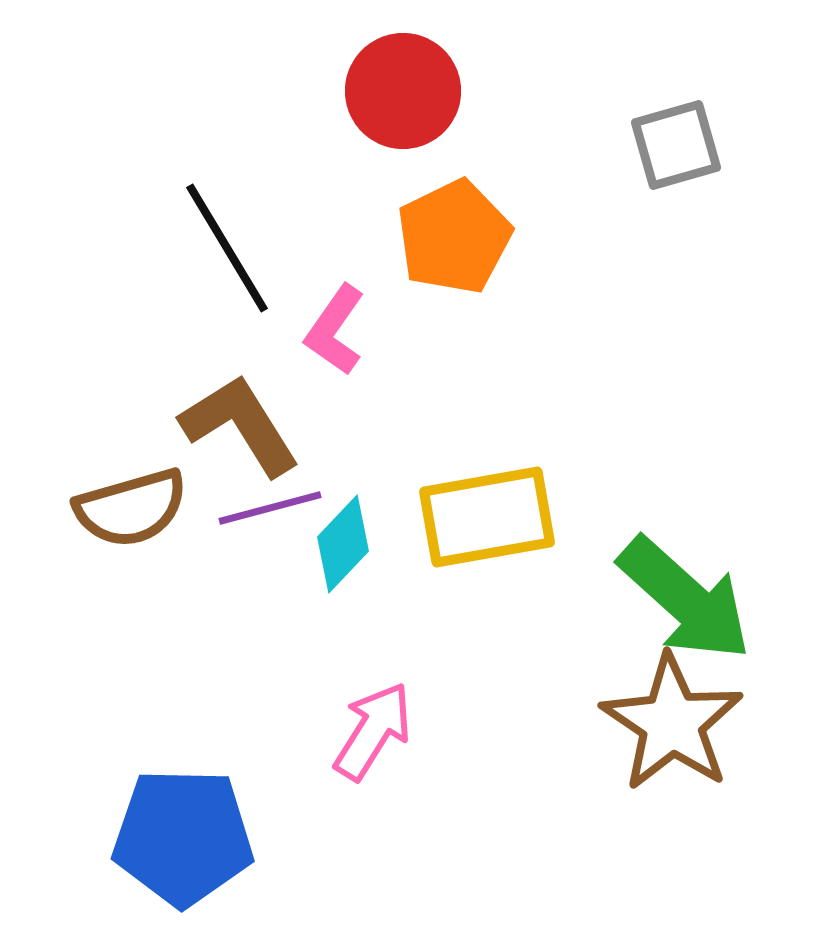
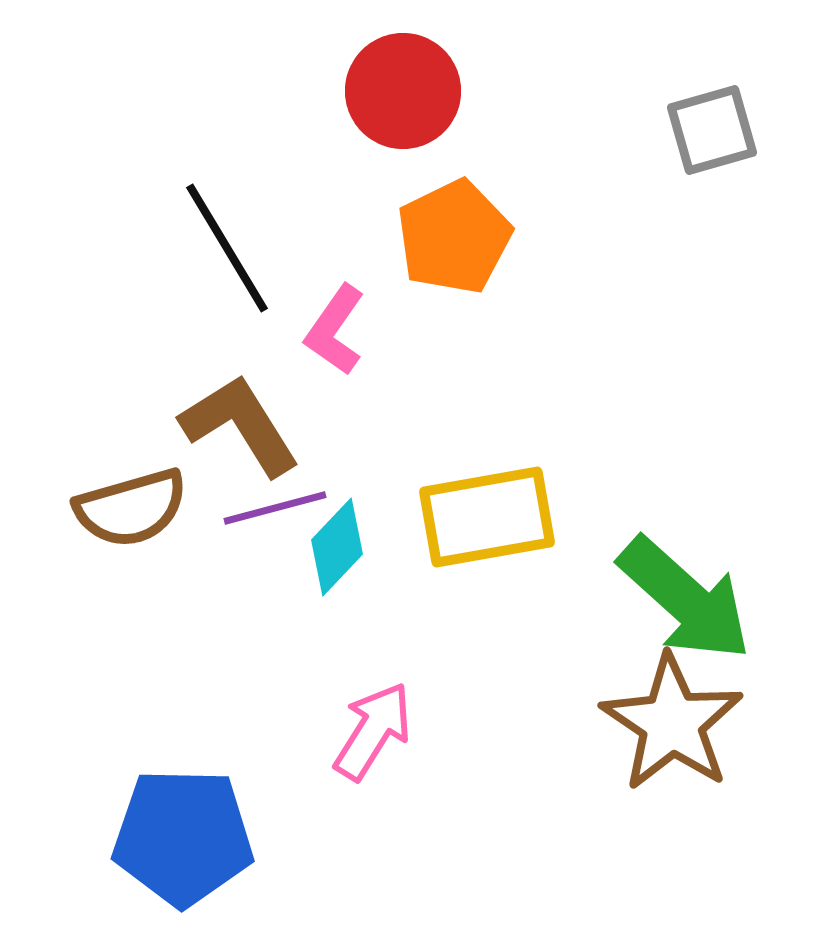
gray square: moved 36 px right, 15 px up
purple line: moved 5 px right
cyan diamond: moved 6 px left, 3 px down
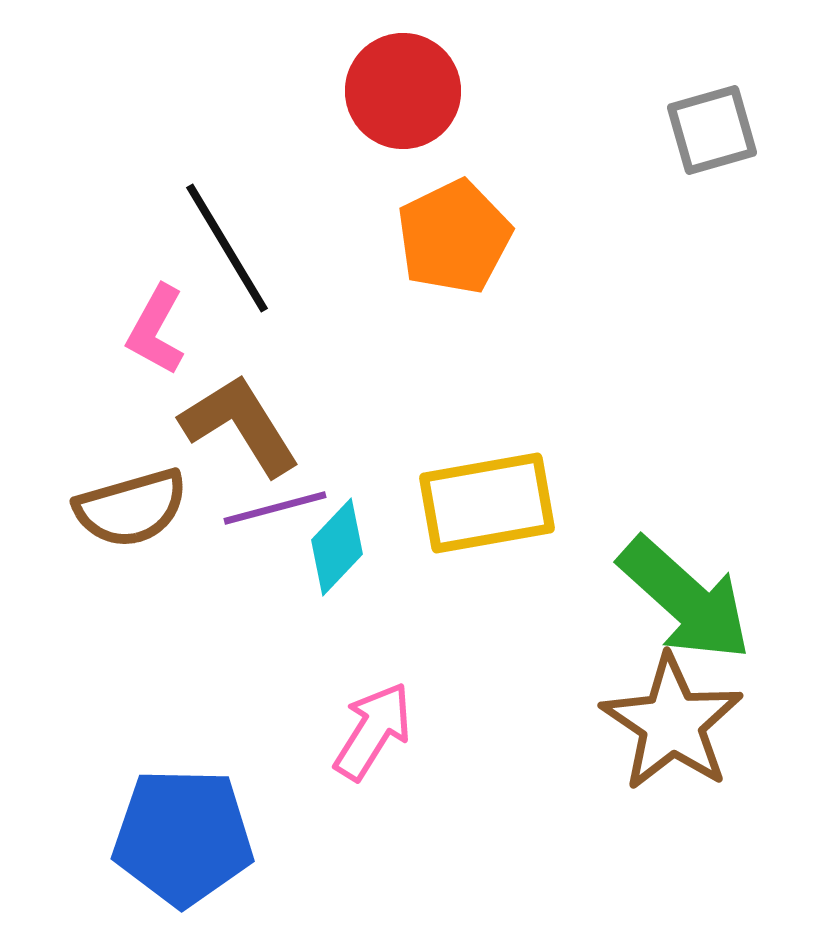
pink L-shape: moved 179 px left; rotated 6 degrees counterclockwise
yellow rectangle: moved 14 px up
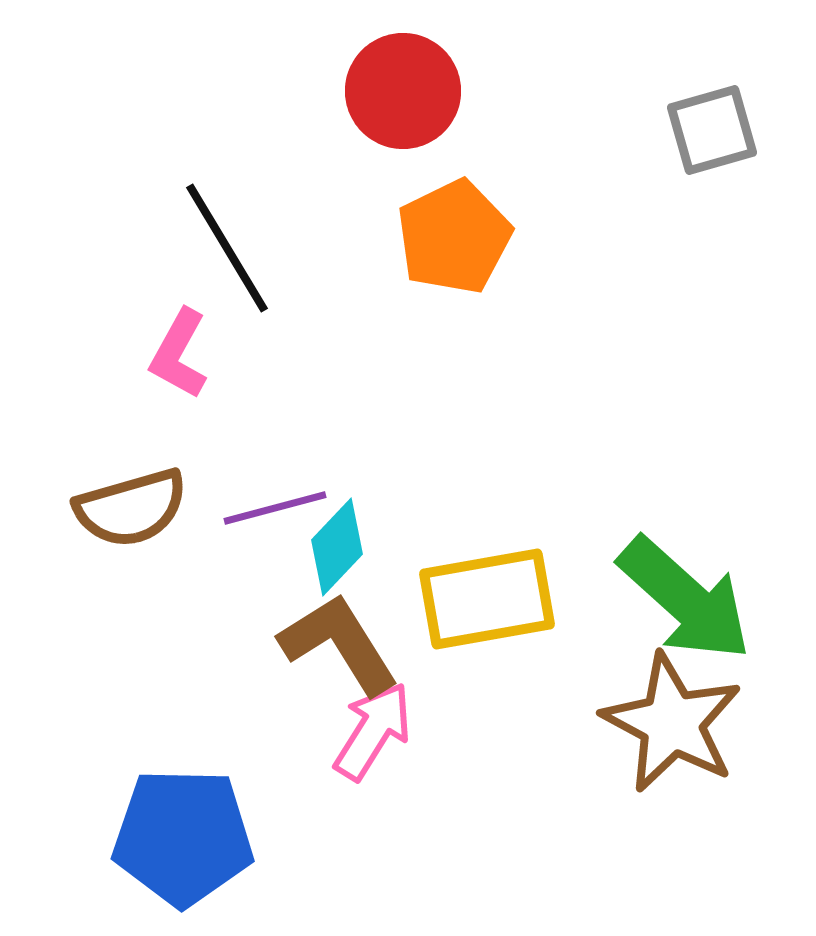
pink L-shape: moved 23 px right, 24 px down
brown L-shape: moved 99 px right, 219 px down
yellow rectangle: moved 96 px down
brown star: rotated 6 degrees counterclockwise
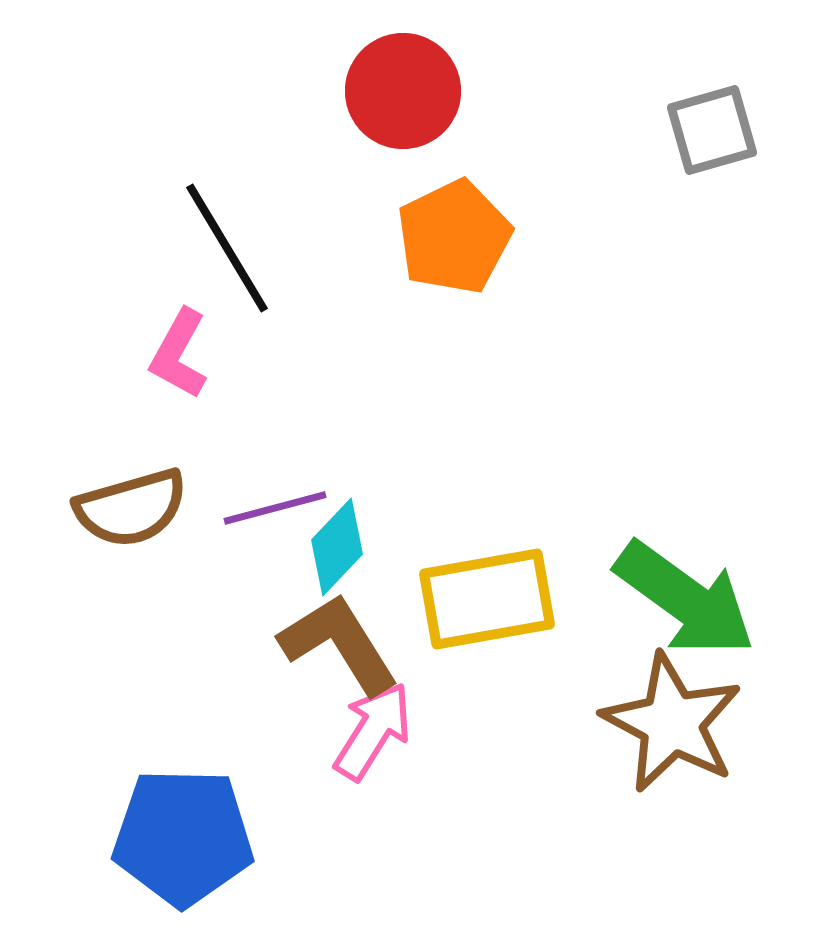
green arrow: rotated 6 degrees counterclockwise
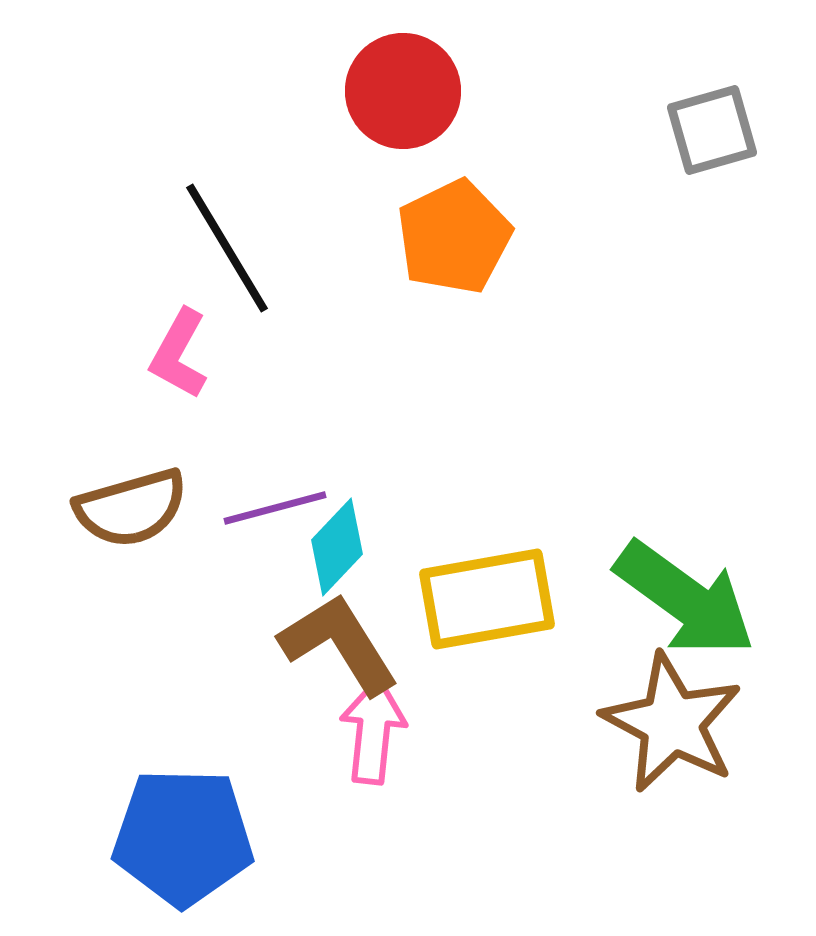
pink arrow: rotated 26 degrees counterclockwise
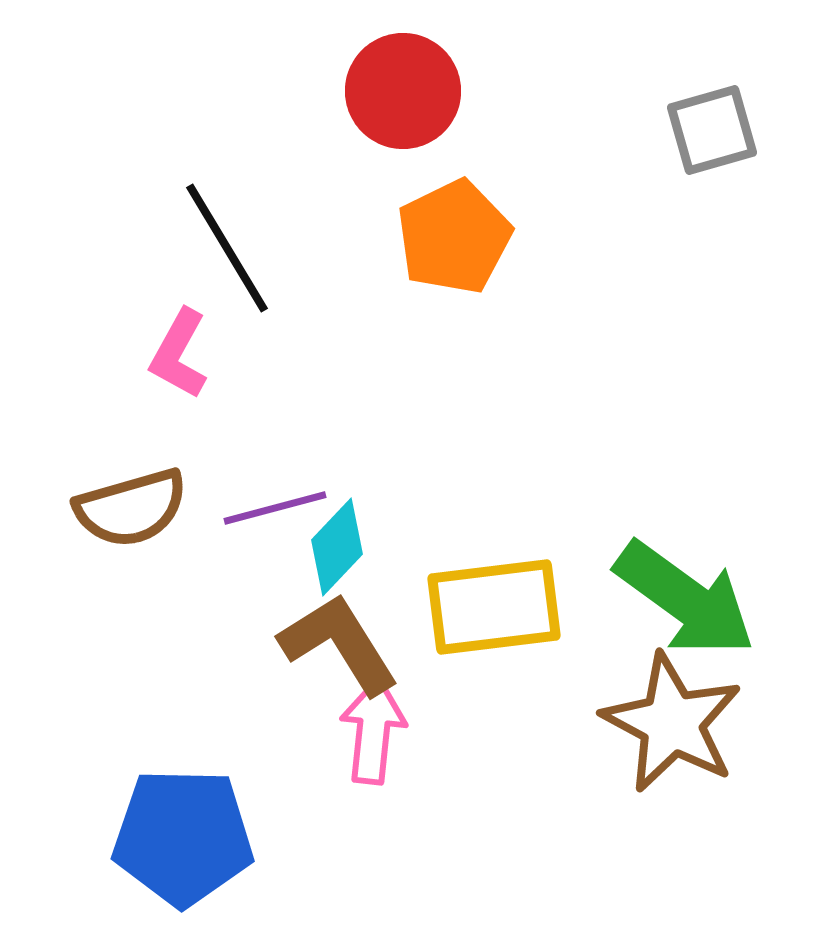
yellow rectangle: moved 7 px right, 8 px down; rotated 3 degrees clockwise
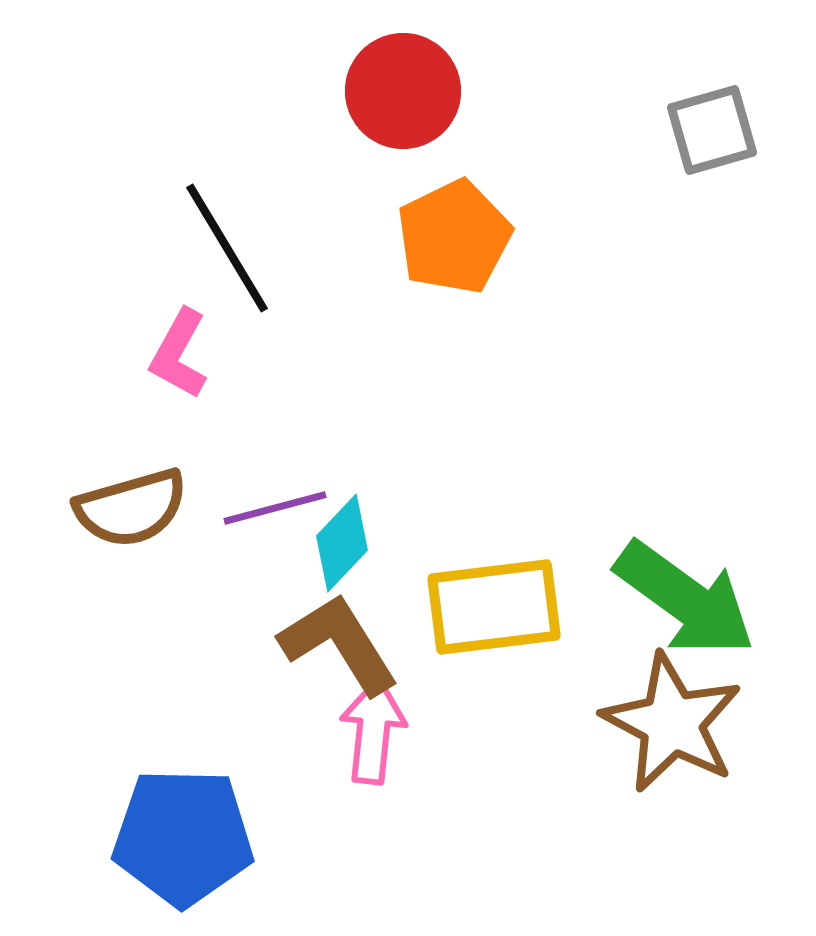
cyan diamond: moved 5 px right, 4 px up
